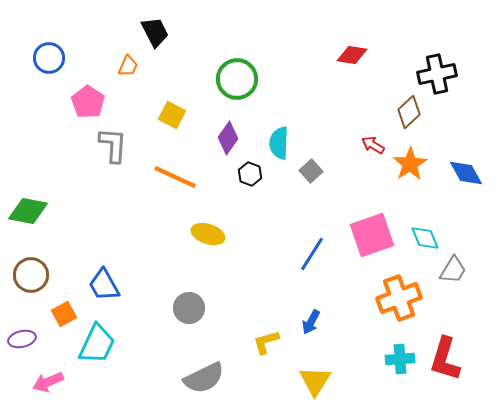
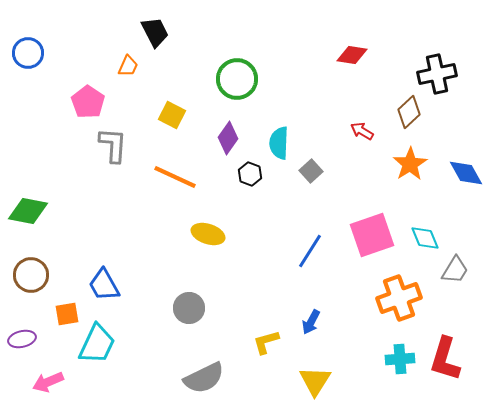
blue circle: moved 21 px left, 5 px up
red arrow: moved 11 px left, 14 px up
blue line: moved 2 px left, 3 px up
gray trapezoid: moved 2 px right
orange square: moved 3 px right; rotated 20 degrees clockwise
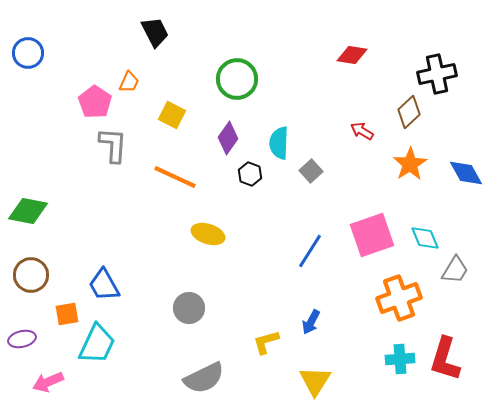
orange trapezoid: moved 1 px right, 16 px down
pink pentagon: moved 7 px right
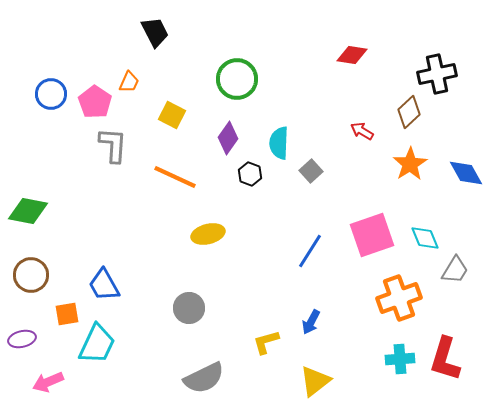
blue circle: moved 23 px right, 41 px down
yellow ellipse: rotated 32 degrees counterclockwise
yellow triangle: rotated 20 degrees clockwise
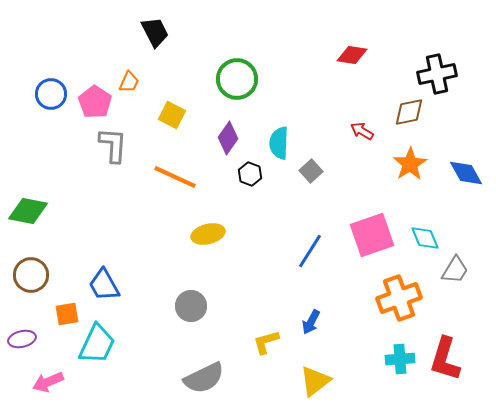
brown diamond: rotated 32 degrees clockwise
gray circle: moved 2 px right, 2 px up
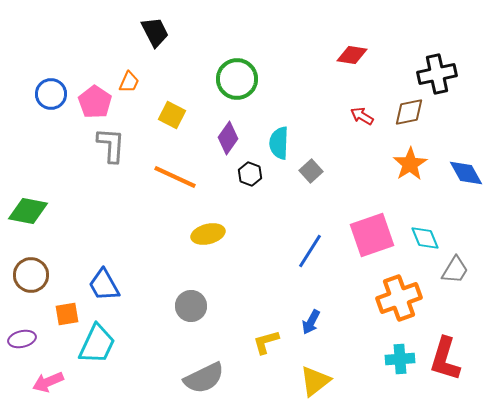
red arrow: moved 15 px up
gray L-shape: moved 2 px left
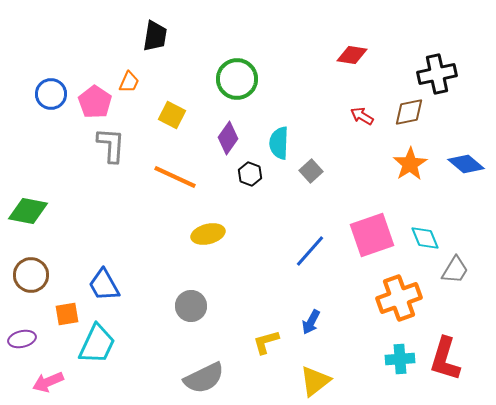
black trapezoid: moved 4 px down; rotated 36 degrees clockwise
blue diamond: moved 9 px up; rotated 21 degrees counterclockwise
blue line: rotated 9 degrees clockwise
